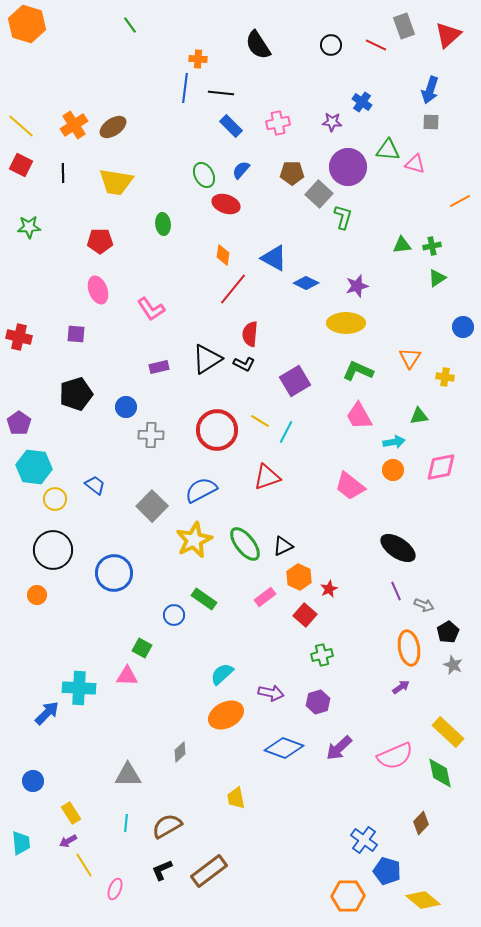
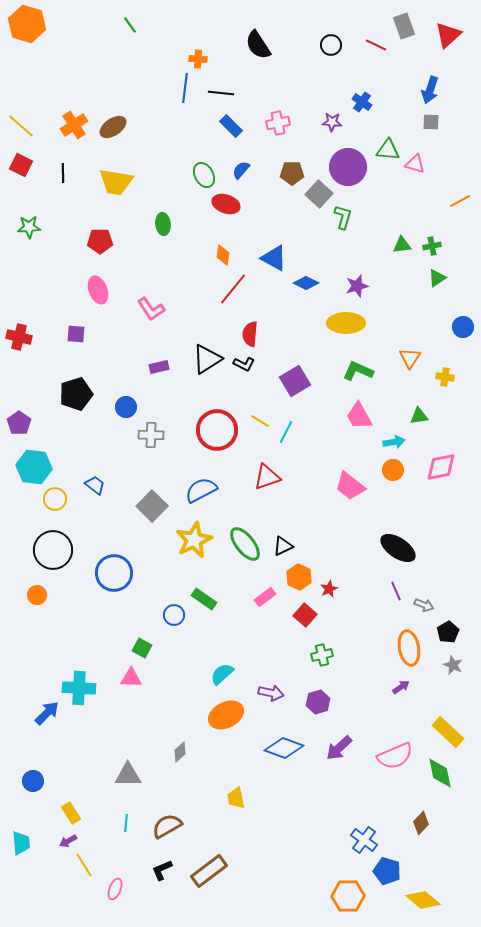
pink triangle at (127, 676): moved 4 px right, 2 px down
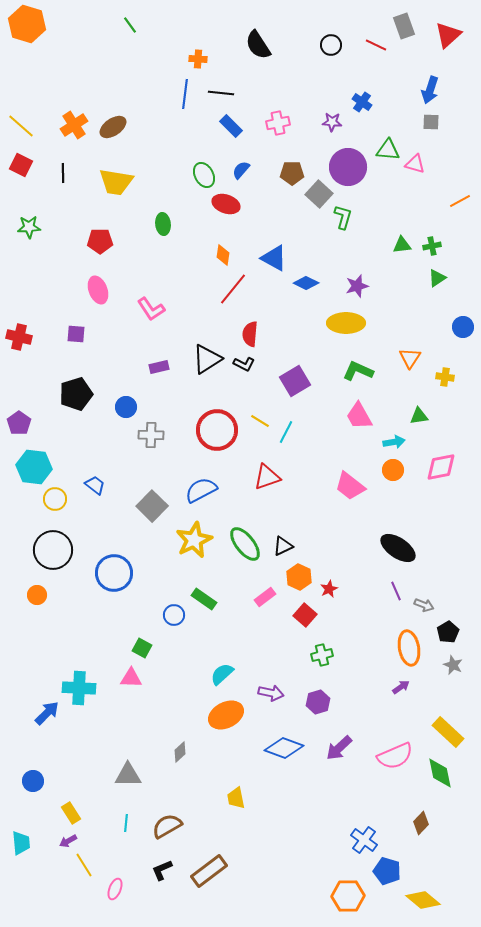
blue line at (185, 88): moved 6 px down
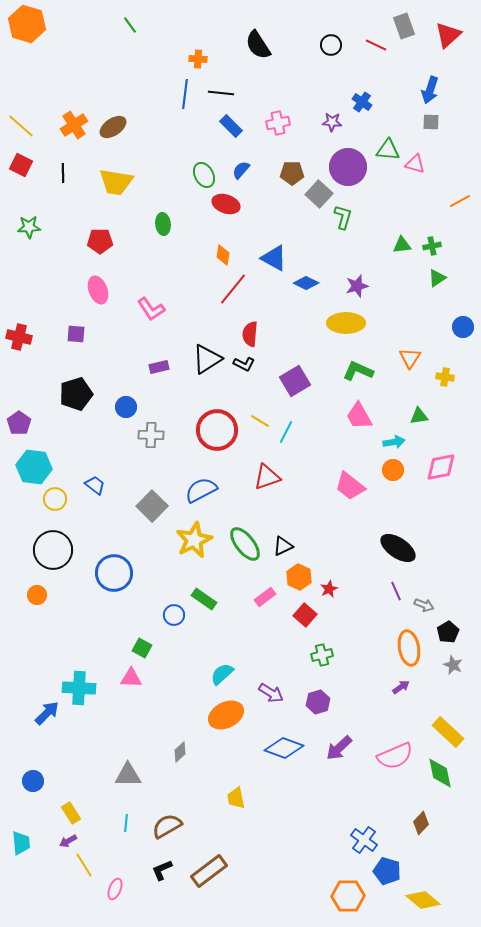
purple arrow at (271, 693): rotated 20 degrees clockwise
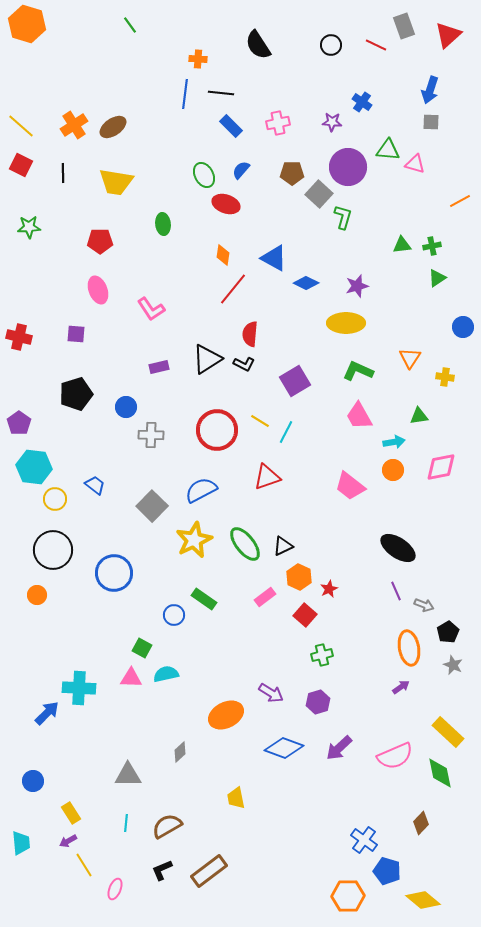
cyan semicircle at (222, 674): moved 56 px left; rotated 30 degrees clockwise
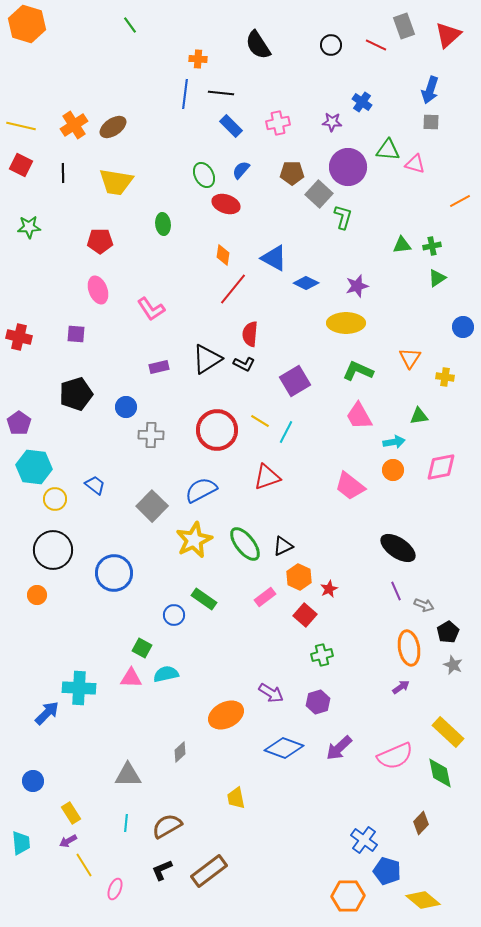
yellow line at (21, 126): rotated 28 degrees counterclockwise
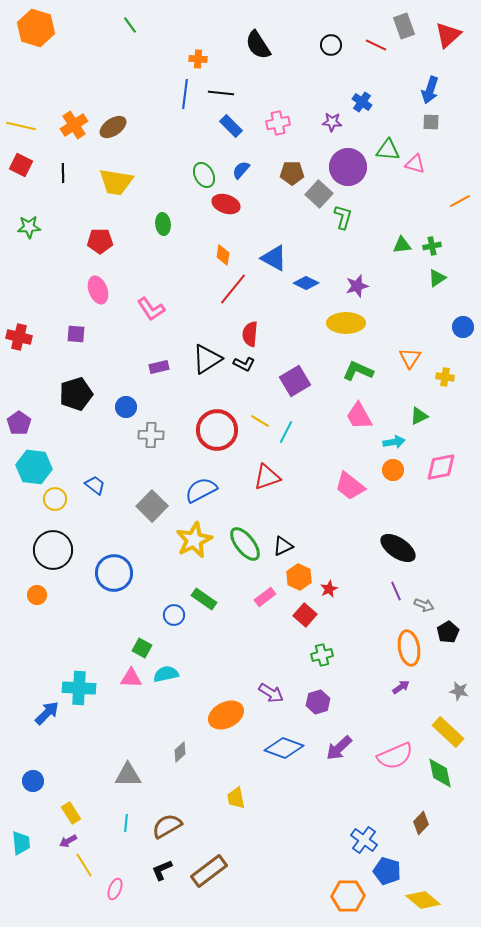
orange hexagon at (27, 24): moved 9 px right, 4 px down
green triangle at (419, 416): rotated 18 degrees counterclockwise
gray star at (453, 665): moved 6 px right, 26 px down; rotated 12 degrees counterclockwise
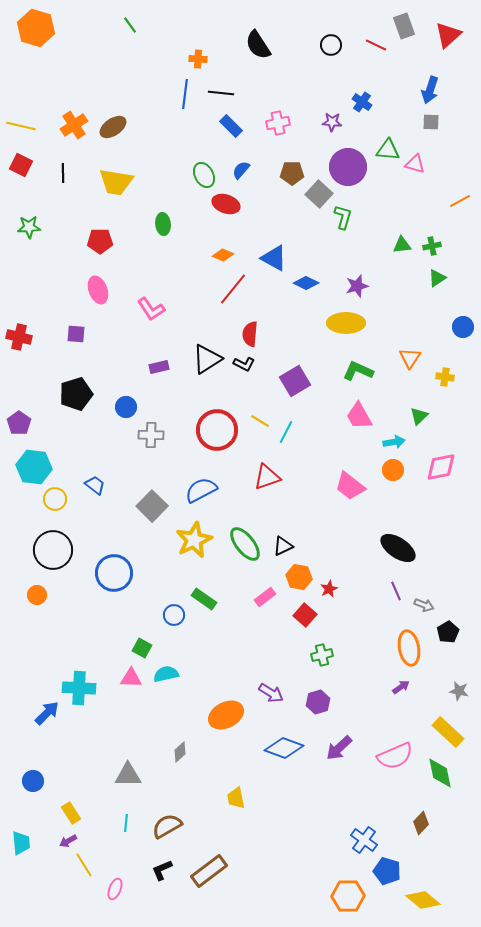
orange diamond at (223, 255): rotated 75 degrees counterclockwise
green triangle at (419, 416): rotated 18 degrees counterclockwise
orange hexagon at (299, 577): rotated 15 degrees counterclockwise
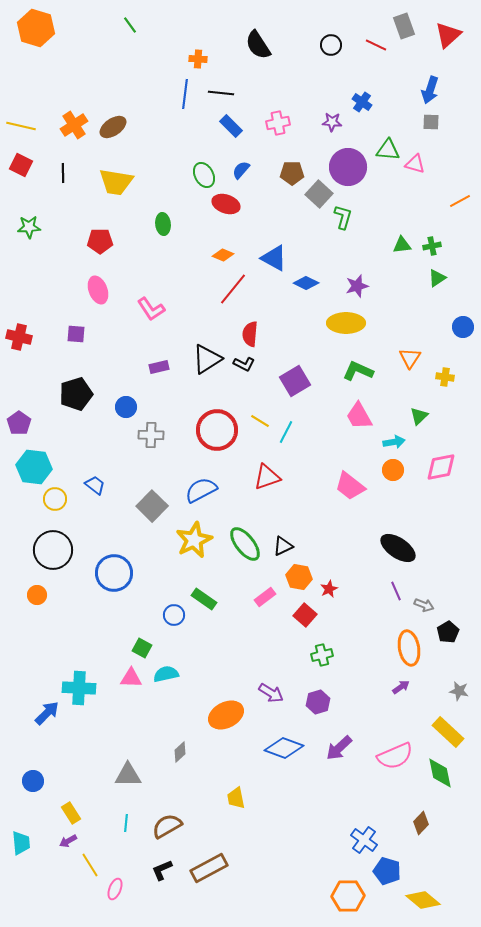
yellow line at (84, 865): moved 6 px right
brown rectangle at (209, 871): moved 3 px up; rotated 9 degrees clockwise
